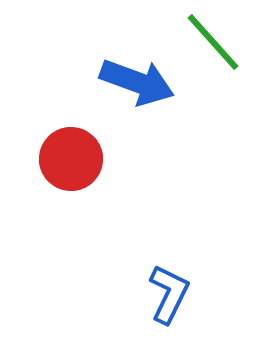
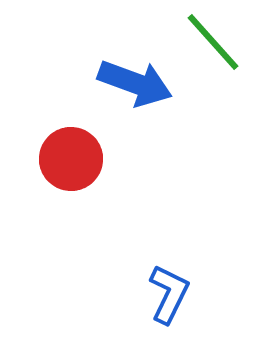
blue arrow: moved 2 px left, 1 px down
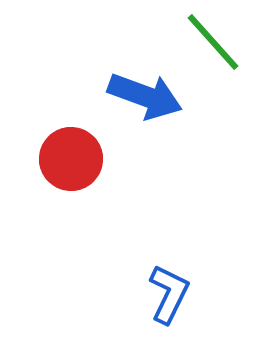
blue arrow: moved 10 px right, 13 px down
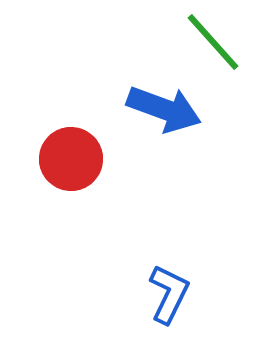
blue arrow: moved 19 px right, 13 px down
